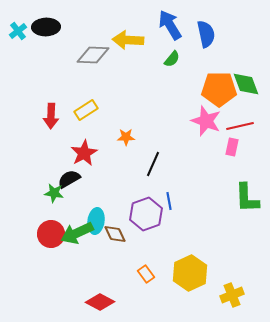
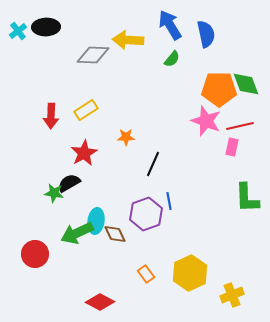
black semicircle: moved 4 px down
red circle: moved 16 px left, 20 px down
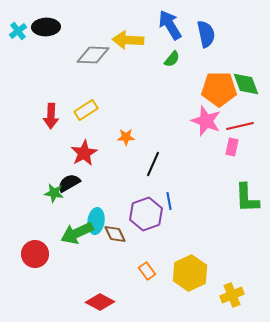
orange rectangle: moved 1 px right, 3 px up
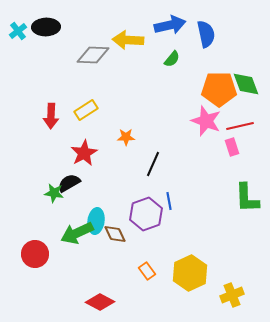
blue arrow: rotated 108 degrees clockwise
pink rectangle: rotated 30 degrees counterclockwise
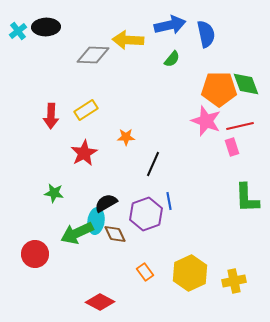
black semicircle: moved 37 px right, 20 px down
orange rectangle: moved 2 px left, 1 px down
yellow cross: moved 2 px right, 14 px up; rotated 10 degrees clockwise
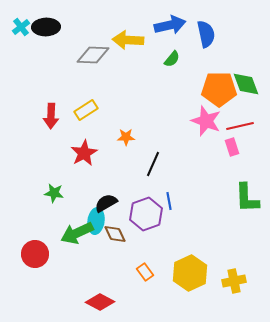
cyan cross: moved 3 px right, 4 px up
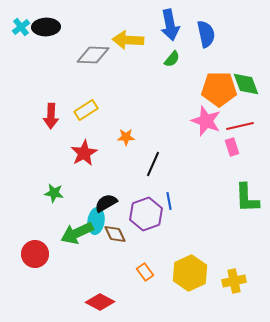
blue arrow: rotated 92 degrees clockwise
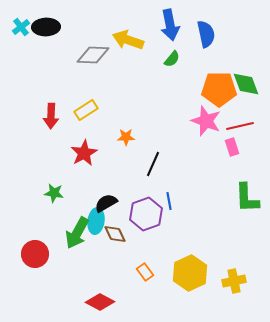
yellow arrow: rotated 16 degrees clockwise
green arrow: rotated 36 degrees counterclockwise
